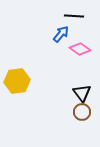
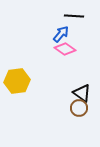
pink diamond: moved 15 px left
black triangle: rotated 18 degrees counterclockwise
brown circle: moved 3 px left, 4 px up
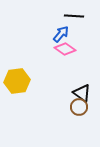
brown circle: moved 1 px up
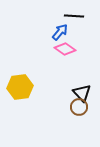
blue arrow: moved 1 px left, 2 px up
yellow hexagon: moved 3 px right, 6 px down
black triangle: rotated 12 degrees clockwise
